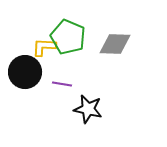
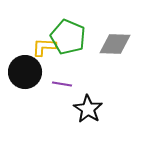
black star: rotated 20 degrees clockwise
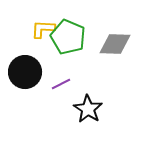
yellow L-shape: moved 1 px left, 18 px up
purple line: moved 1 px left; rotated 36 degrees counterclockwise
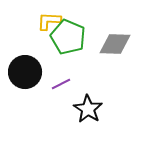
yellow L-shape: moved 6 px right, 8 px up
